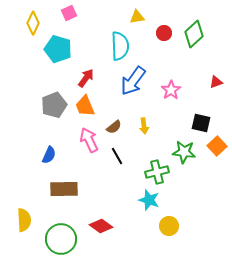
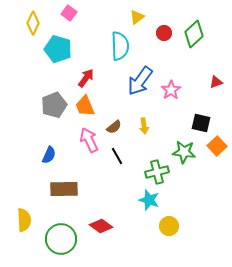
pink square: rotated 28 degrees counterclockwise
yellow triangle: rotated 28 degrees counterclockwise
blue arrow: moved 7 px right
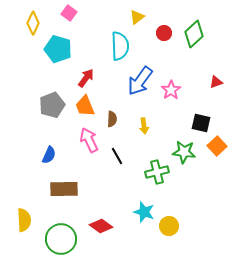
gray pentagon: moved 2 px left
brown semicircle: moved 2 px left, 8 px up; rotated 49 degrees counterclockwise
cyan star: moved 5 px left, 12 px down
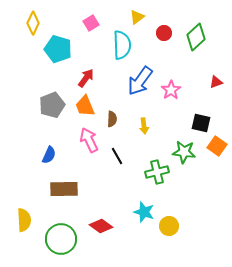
pink square: moved 22 px right, 10 px down; rotated 21 degrees clockwise
green diamond: moved 2 px right, 3 px down
cyan semicircle: moved 2 px right, 1 px up
orange square: rotated 12 degrees counterclockwise
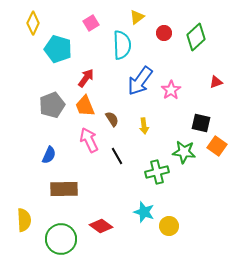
brown semicircle: rotated 35 degrees counterclockwise
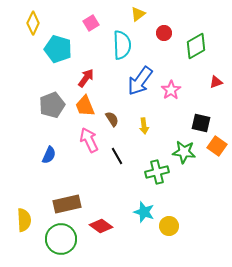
yellow triangle: moved 1 px right, 3 px up
green diamond: moved 9 px down; rotated 12 degrees clockwise
brown rectangle: moved 3 px right, 15 px down; rotated 12 degrees counterclockwise
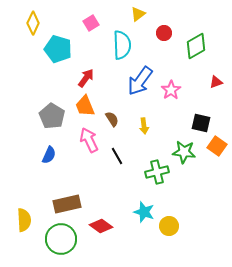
gray pentagon: moved 11 px down; rotated 20 degrees counterclockwise
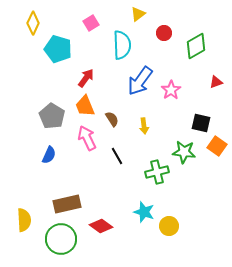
pink arrow: moved 2 px left, 2 px up
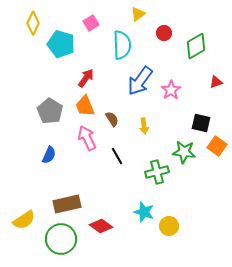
cyan pentagon: moved 3 px right, 5 px up
gray pentagon: moved 2 px left, 5 px up
yellow semicircle: rotated 60 degrees clockwise
